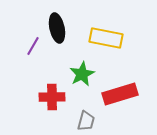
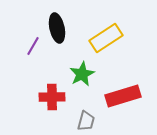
yellow rectangle: rotated 44 degrees counterclockwise
red rectangle: moved 3 px right, 2 px down
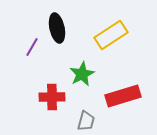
yellow rectangle: moved 5 px right, 3 px up
purple line: moved 1 px left, 1 px down
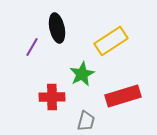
yellow rectangle: moved 6 px down
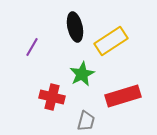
black ellipse: moved 18 px right, 1 px up
red cross: rotated 15 degrees clockwise
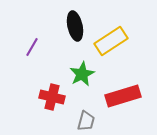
black ellipse: moved 1 px up
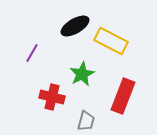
black ellipse: rotated 72 degrees clockwise
yellow rectangle: rotated 60 degrees clockwise
purple line: moved 6 px down
red rectangle: rotated 52 degrees counterclockwise
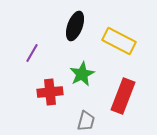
black ellipse: rotated 40 degrees counterclockwise
yellow rectangle: moved 8 px right
red cross: moved 2 px left, 5 px up; rotated 20 degrees counterclockwise
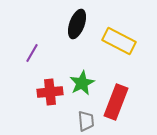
black ellipse: moved 2 px right, 2 px up
green star: moved 9 px down
red rectangle: moved 7 px left, 6 px down
gray trapezoid: rotated 20 degrees counterclockwise
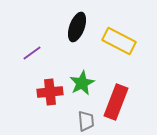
black ellipse: moved 3 px down
purple line: rotated 24 degrees clockwise
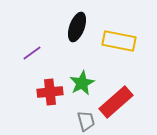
yellow rectangle: rotated 16 degrees counterclockwise
red rectangle: rotated 28 degrees clockwise
gray trapezoid: rotated 10 degrees counterclockwise
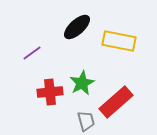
black ellipse: rotated 28 degrees clockwise
